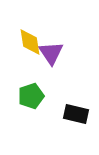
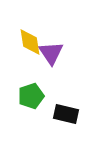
black rectangle: moved 10 px left
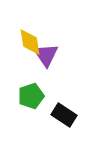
purple triangle: moved 5 px left, 2 px down
black rectangle: moved 2 px left, 1 px down; rotated 20 degrees clockwise
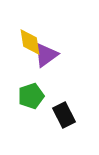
purple triangle: rotated 28 degrees clockwise
black rectangle: rotated 30 degrees clockwise
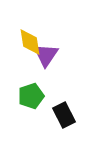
purple triangle: rotated 20 degrees counterclockwise
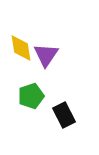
yellow diamond: moved 9 px left, 6 px down
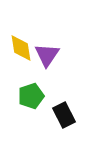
purple triangle: moved 1 px right
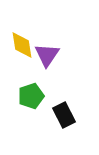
yellow diamond: moved 1 px right, 3 px up
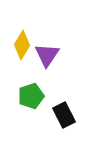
yellow diamond: rotated 40 degrees clockwise
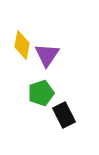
yellow diamond: rotated 20 degrees counterclockwise
green pentagon: moved 10 px right, 3 px up
